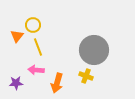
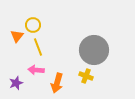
purple star: rotated 16 degrees counterclockwise
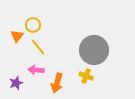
yellow line: rotated 18 degrees counterclockwise
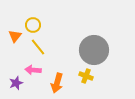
orange triangle: moved 2 px left
pink arrow: moved 3 px left
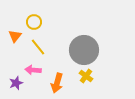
yellow circle: moved 1 px right, 3 px up
gray circle: moved 10 px left
yellow cross: rotated 16 degrees clockwise
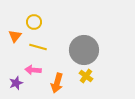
yellow line: rotated 36 degrees counterclockwise
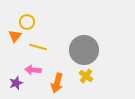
yellow circle: moved 7 px left
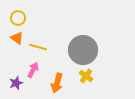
yellow circle: moved 9 px left, 4 px up
orange triangle: moved 2 px right, 2 px down; rotated 32 degrees counterclockwise
gray circle: moved 1 px left
pink arrow: rotated 112 degrees clockwise
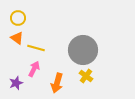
yellow line: moved 2 px left, 1 px down
pink arrow: moved 1 px right, 1 px up
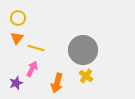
orange triangle: rotated 32 degrees clockwise
pink arrow: moved 2 px left
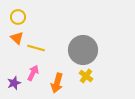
yellow circle: moved 1 px up
orange triangle: rotated 24 degrees counterclockwise
pink arrow: moved 1 px right, 4 px down
purple star: moved 2 px left
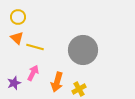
yellow line: moved 1 px left, 1 px up
yellow cross: moved 7 px left, 13 px down; rotated 24 degrees clockwise
orange arrow: moved 1 px up
